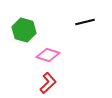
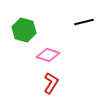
black line: moved 1 px left
red L-shape: moved 3 px right; rotated 15 degrees counterclockwise
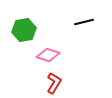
green hexagon: rotated 25 degrees counterclockwise
red L-shape: moved 3 px right
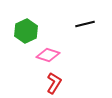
black line: moved 1 px right, 2 px down
green hexagon: moved 2 px right, 1 px down; rotated 15 degrees counterclockwise
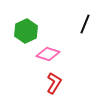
black line: rotated 54 degrees counterclockwise
pink diamond: moved 1 px up
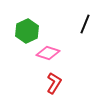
green hexagon: moved 1 px right
pink diamond: moved 1 px up
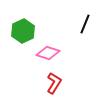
green hexagon: moved 4 px left
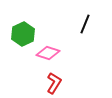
green hexagon: moved 3 px down
